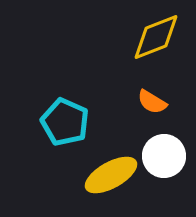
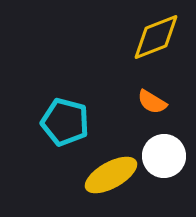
cyan pentagon: rotated 9 degrees counterclockwise
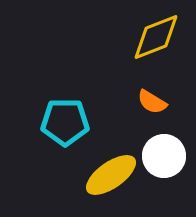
cyan pentagon: rotated 15 degrees counterclockwise
yellow ellipse: rotated 6 degrees counterclockwise
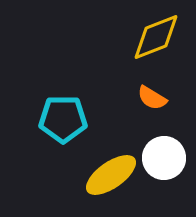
orange semicircle: moved 4 px up
cyan pentagon: moved 2 px left, 3 px up
white circle: moved 2 px down
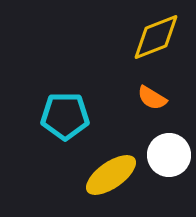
cyan pentagon: moved 2 px right, 3 px up
white circle: moved 5 px right, 3 px up
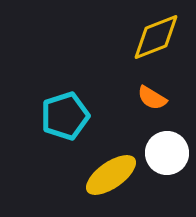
cyan pentagon: rotated 18 degrees counterclockwise
white circle: moved 2 px left, 2 px up
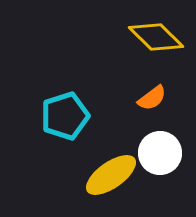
yellow diamond: rotated 66 degrees clockwise
orange semicircle: rotated 68 degrees counterclockwise
white circle: moved 7 px left
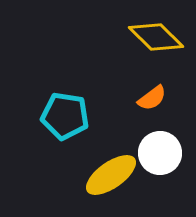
cyan pentagon: rotated 27 degrees clockwise
